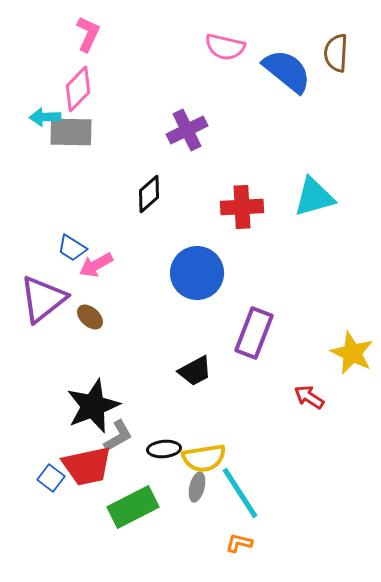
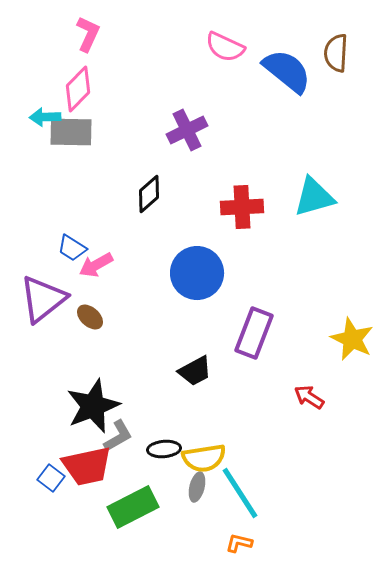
pink semicircle: rotated 12 degrees clockwise
yellow star: moved 14 px up
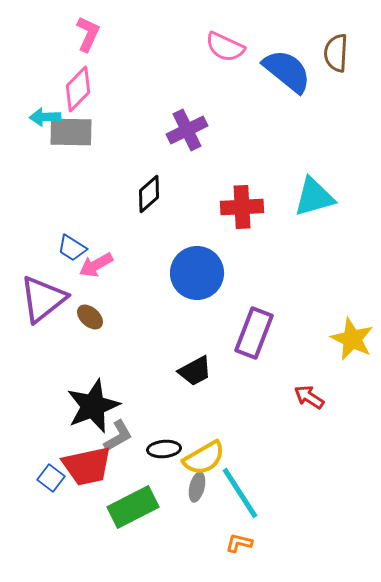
yellow semicircle: rotated 21 degrees counterclockwise
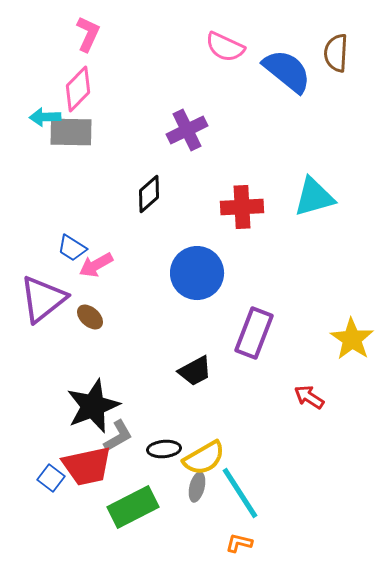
yellow star: rotated 9 degrees clockwise
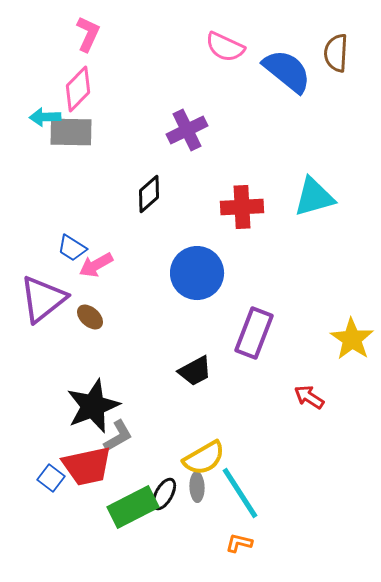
black ellipse: moved 45 px down; rotated 56 degrees counterclockwise
gray ellipse: rotated 16 degrees counterclockwise
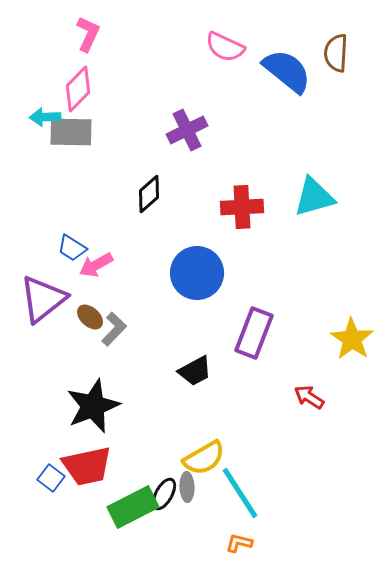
gray L-shape: moved 4 px left, 107 px up; rotated 16 degrees counterclockwise
gray ellipse: moved 10 px left
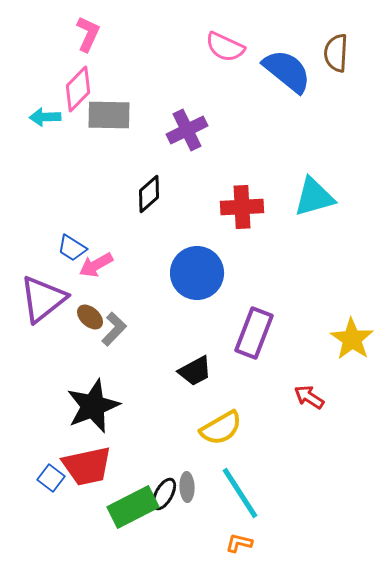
gray rectangle: moved 38 px right, 17 px up
yellow semicircle: moved 17 px right, 30 px up
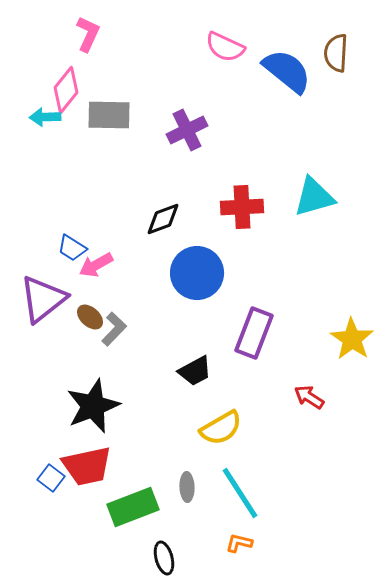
pink diamond: moved 12 px left, 1 px down; rotated 6 degrees counterclockwise
black diamond: moved 14 px right, 25 px down; rotated 21 degrees clockwise
black ellipse: moved 64 px down; rotated 44 degrees counterclockwise
green rectangle: rotated 6 degrees clockwise
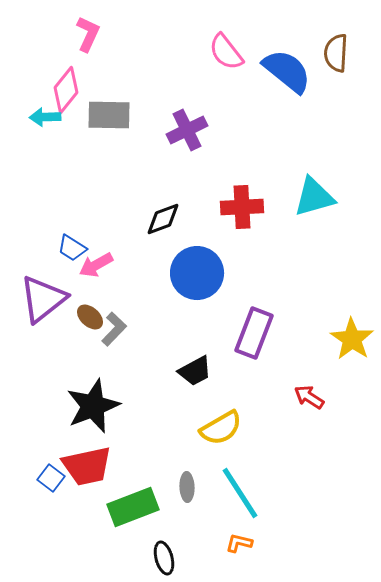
pink semicircle: moved 1 px right, 5 px down; rotated 27 degrees clockwise
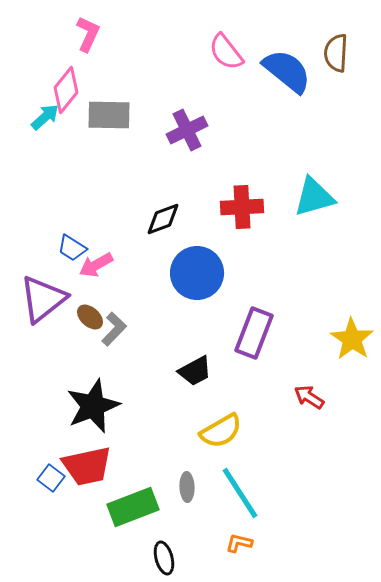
cyan arrow: rotated 140 degrees clockwise
yellow semicircle: moved 3 px down
